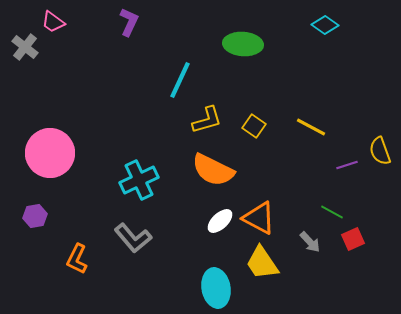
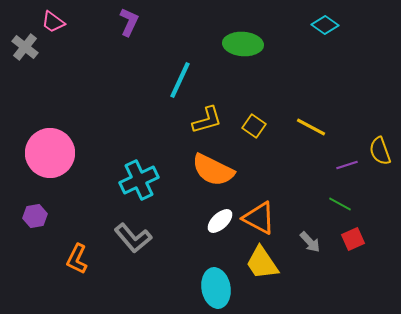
green line: moved 8 px right, 8 px up
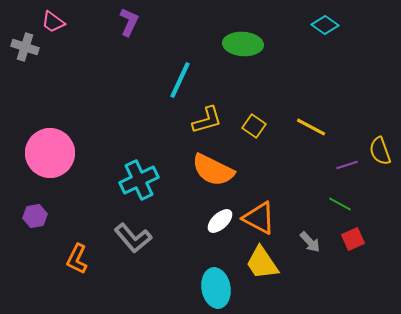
gray cross: rotated 20 degrees counterclockwise
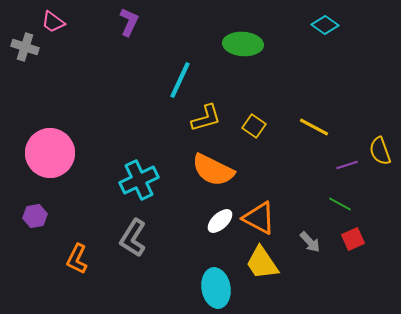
yellow L-shape: moved 1 px left, 2 px up
yellow line: moved 3 px right
gray L-shape: rotated 72 degrees clockwise
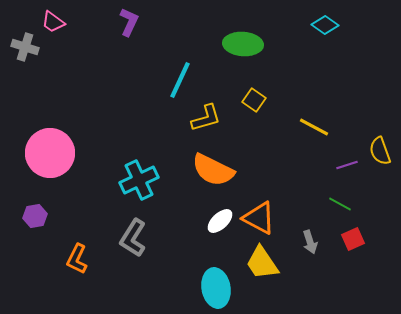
yellow square: moved 26 px up
gray arrow: rotated 25 degrees clockwise
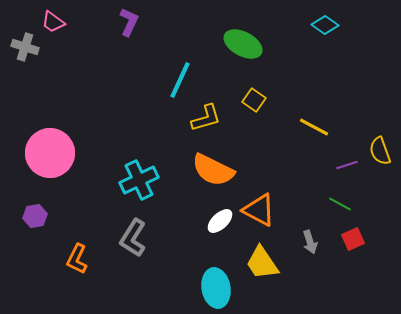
green ellipse: rotated 24 degrees clockwise
orange triangle: moved 8 px up
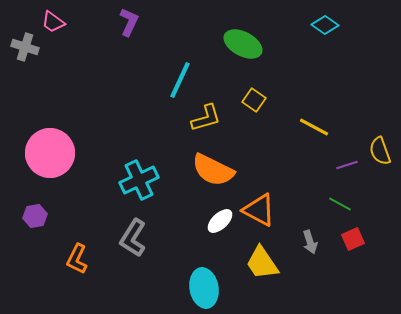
cyan ellipse: moved 12 px left
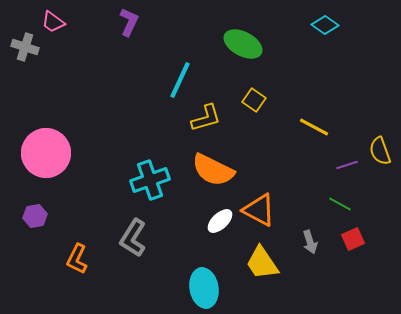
pink circle: moved 4 px left
cyan cross: moved 11 px right; rotated 6 degrees clockwise
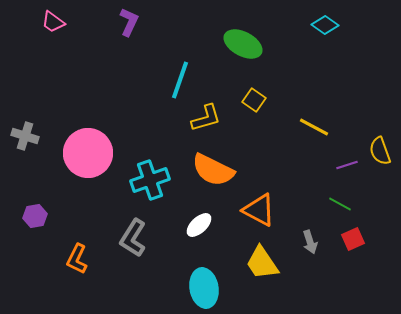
gray cross: moved 89 px down
cyan line: rotated 6 degrees counterclockwise
pink circle: moved 42 px right
white ellipse: moved 21 px left, 4 px down
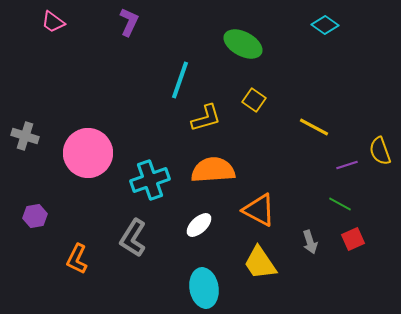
orange semicircle: rotated 150 degrees clockwise
yellow trapezoid: moved 2 px left
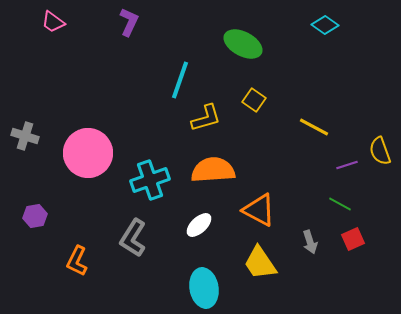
orange L-shape: moved 2 px down
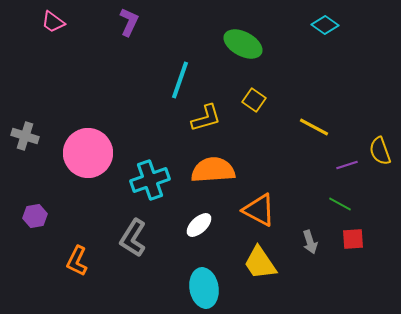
red square: rotated 20 degrees clockwise
